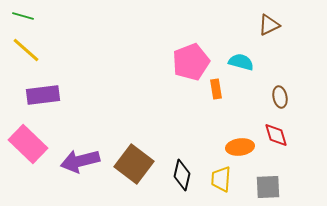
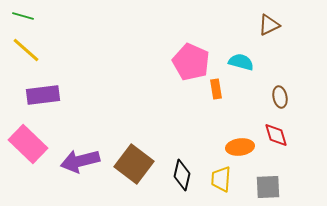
pink pentagon: rotated 27 degrees counterclockwise
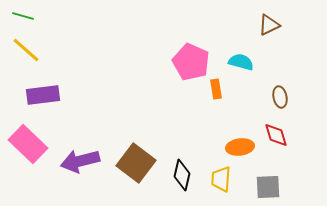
brown square: moved 2 px right, 1 px up
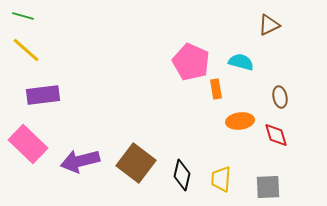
orange ellipse: moved 26 px up
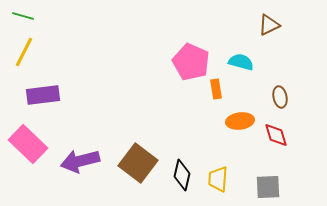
yellow line: moved 2 px left, 2 px down; rotated 76 degrees clockwise
brown square: moved 2 px right
yellow trapezoid: moved 3 px left
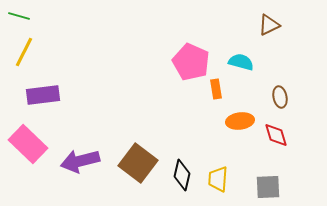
green line: moved 4 px left
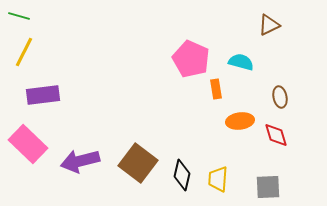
pink pentagon: moved 3 px up
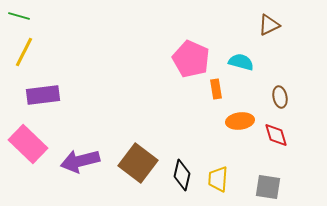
gray square: rotated 12 degrees clockwise
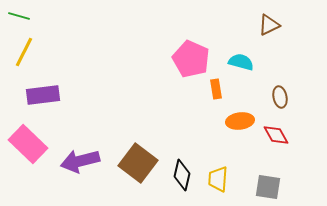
red diamond: rotated 12 degrees counterclockwise
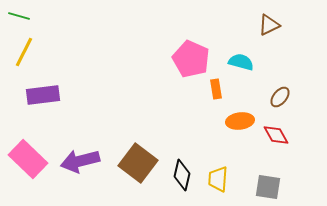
brown ellipse: rotated 50 degrees clockwise
pink rectangle: moved 15 px down
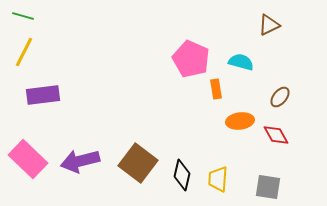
green line: moved 4 px right
